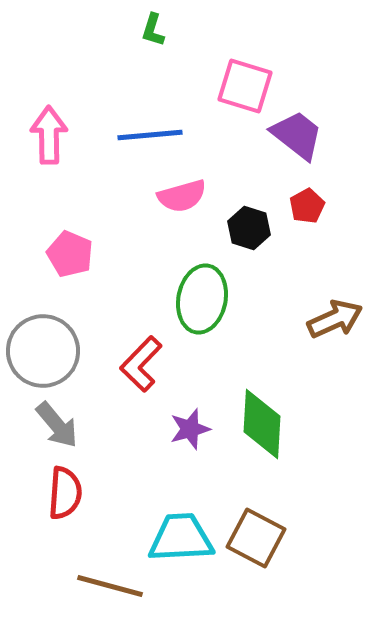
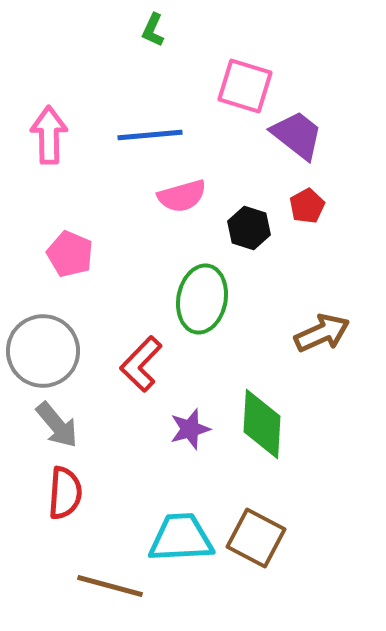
green L-shape: rotated 8 degrees clockwise
brown arrow: moved 13 px left, 14 px down
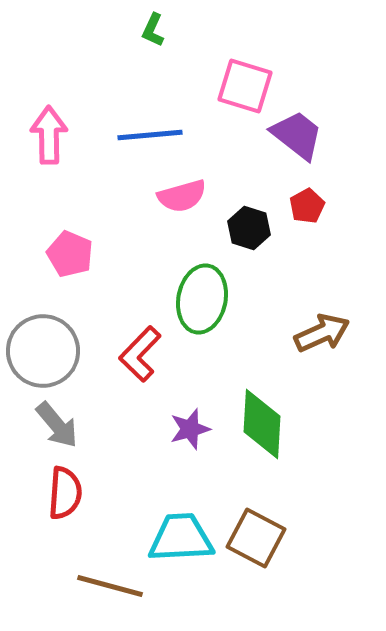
red L-shape: moved 1 px left, 10 px up
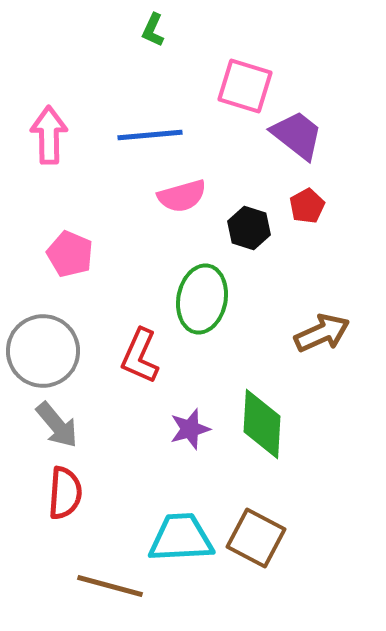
red L-shape: moved 2 px down; rotated 20 degrees counterclockwise
